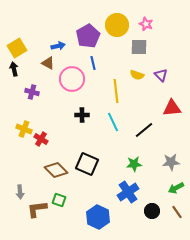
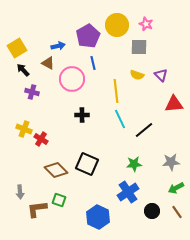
black arrow: moved 9 px right, 1 px down; rotated 32 degrees counterclockwise
red triangle: moved 2 px right, 4 px up
cyan line: moved 7 px right, 3 px up
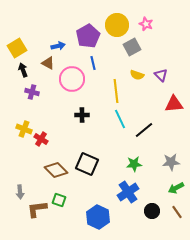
gray square: moved 7 px left; rotated 30 degrees counterclockwise
black arrow: rotated 24 degrees clockwise
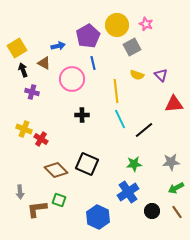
brown triangle: moved 4 px left
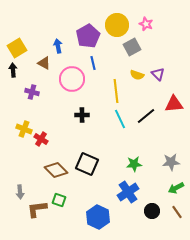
blue arrow: rotated 88 degrees counterclockwise
black arrow: moved 10 px left; rotated 16 degrees clockwise
purple triangle: moved 3 px left, 1 px up
black line: moved 2 px right, 14 px up
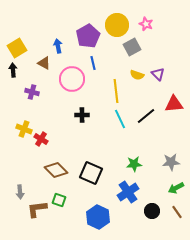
black square: moved 4 px right, 9 px down
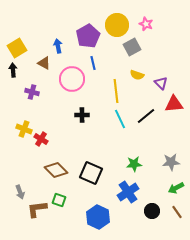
purple triangle: moved 3 px right, 9 px down
gray arrow: rotated 16 degrees counterclockwise
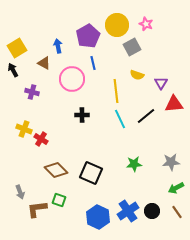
black arrow: rotated 24 degrees counterclockwise
purple triangle: rotated 16 degrees clockwise
blue cross: moved 19 px down
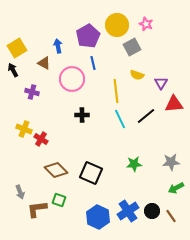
brown line: moved 6 px left, 4 px down
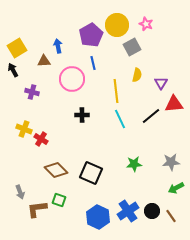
purple pentagon: moved 3 px right, 1 px up
brown triangle: moved 2 px up; rotated 32 degrees counterclockwise
yellow semicircle: rotated 96 degrees counterclockwise
black line: moved 5 px right
